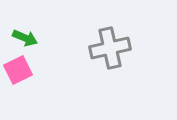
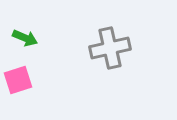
pink square: moved 10 px down; rotated 8 degrees clockwise
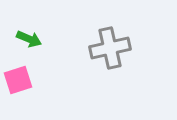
green arrow: moved 4 px right, 1 px down
